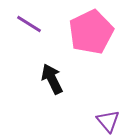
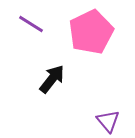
purple line: moved 2 px right
black arrow: rotated 64 degrees clockwise
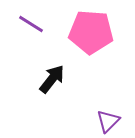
pink pentagon: rotated 30 degrees clockwise
purple triangle: rotated 25 degrees clockwise
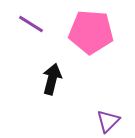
black arrow: rotated 24 degrees counterclockwise
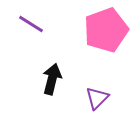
pink pentagon: moved 15 px right, 2 px up; rotated 24 degrees counterclockwise
purple triangle: moved 11 px left, 23 px up
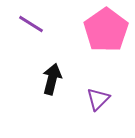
pink pentagon: rotated 15 degrees counterclockwise
purple triangle: moved 1 px right, 1 px down
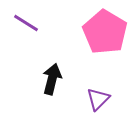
purple line: moved 5 px left, 1 px up
pink pentagon: moved 1 px left, 2 px down; rotated 6 degrees counterclockwise
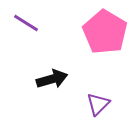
black arrow: rotated 60 degrees clockwise
purple triangle: moved 5 px down
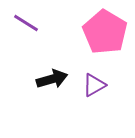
purple triangle: moved 4 px left, 19 px up; rotated 15 degrees clockwise
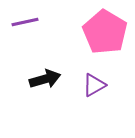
purple line: moved 1 px left, 1 px up; rotated 44 degrees counterclockwise
black arrow: moved 7 px left
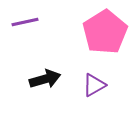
pink pentagon: rotated 9 degrees clockwise
